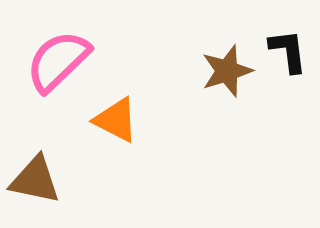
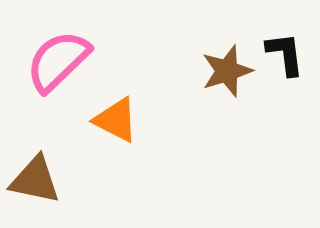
black L-shape: moved 3 px left, 3 px down
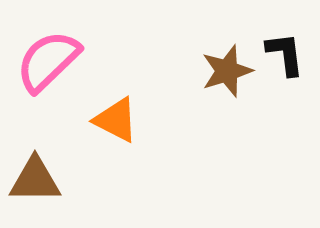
pink semicircle: moved 10 px left
brown triangle: rotated 12 degrees counterclockwise
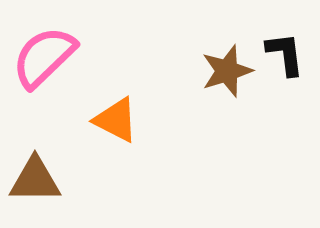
pink semicircle: moved 4 px left, 4 px up
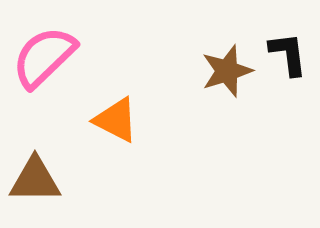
black L-shape: moved 3 px right
